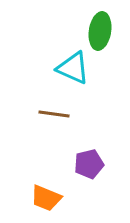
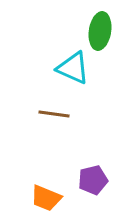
purple pentagon: moved 4 px right, 16 px down
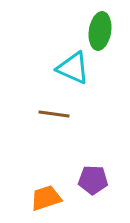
purple pentagon: rotated 16 degrees clockwise
orange trapezoid: rotated 140 degrees clockwise
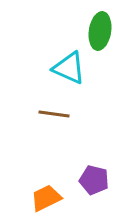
cyan triangle: moved 4 px left
purple pentagon: moved 1 px right; rotated 12 degrees clockwise
orange trapezoid: rotated 8 degrees counterclockwise
